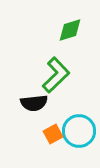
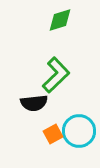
green diamond: moved 10 px left, 10 px up
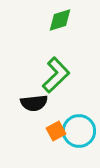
orange square: moved 3 px right, 3 px up
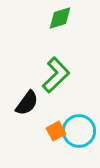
green diamond: moved 2 px up
black semicircle: moved 7 px left; rotated 48 degrees counterclockwise
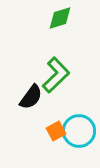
black semicircle: moved 4 px right, 6 px up
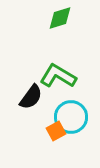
green L-shape: moved 2 px right, 1 px down; rotated 105 degrees counterclockwise
cyan circle: moved 8 px left, 14 px up
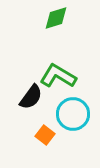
green diamond: moved 4 px left
cyan circle: moved 2 px right, 3 px up
orange square: moved 11 px left, 4 px down; rotated 24 degrees counterclockwise
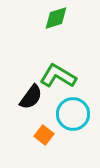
orange square: moved 1 px left
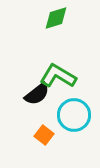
black semicircle: moved 6 px right, 3 px up; rotated 16 degrees clockwise
cyan circle: moved 1 px right, 1 px down
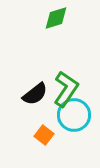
green L-shape: moved 8 px right, 13 px down; rotated 93 degrees clockwise
black semicircle: moved 2 px left
